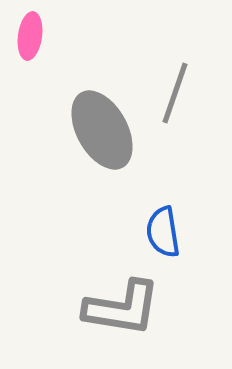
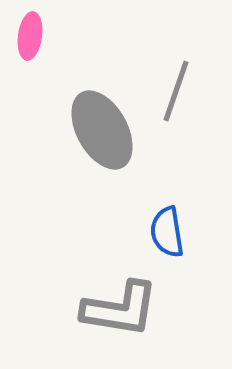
gray line: moved 1 px right, 2 px up
blue semicircle: moved 4 px right
gray L-shape: moved 2 px left, 1 px down
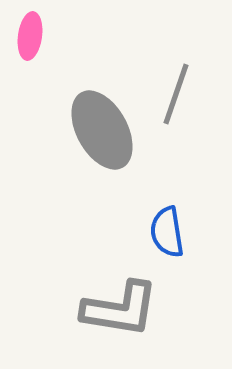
gray line: moved 3 px down
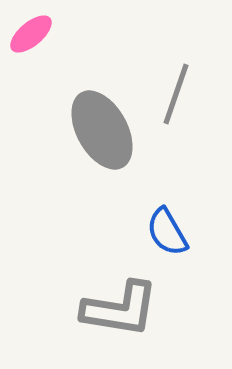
pink ellipse: moved 1 px right, 2 px up; rotated 42 degrees clockwise
blue semicircle: rotated 21 degrees counterclockwise
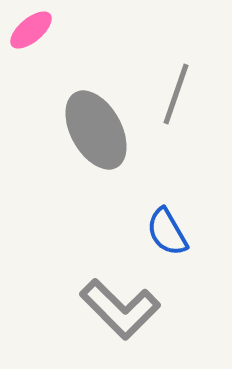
pink ellipse: moved 4 px up
gray ellipse: moved 6 px left
gray L-shape: rotated 36 degrees clockwise
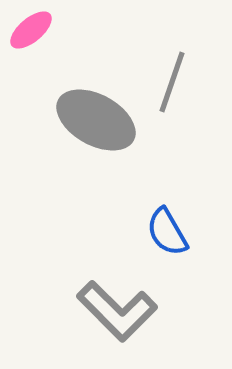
gray line: moved 4 px left, 12 px up
gray ellipse: moved 10 px up; rotated 32 degrees counterclockwise
gray L-shape: moved 3 px left, 2 px down
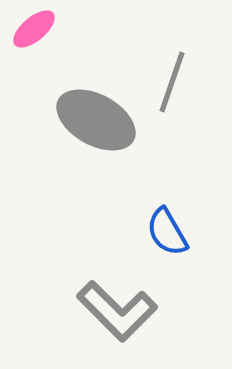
pink ellipse: moved 3 px right, 1 px up
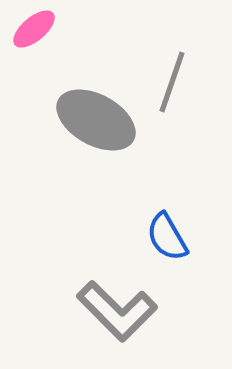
blue semicircle: moved 5 px down
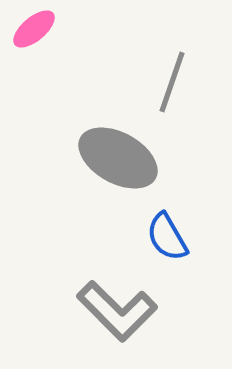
gray ellipse: moved 22 px right, 38 px down
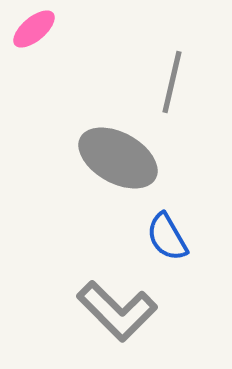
gray line: rotated 6 degrees counterclockwise
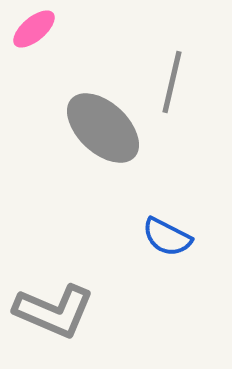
gray ellipse: moved 15 px left, 30 px up; rotated 14 degrees clockwise
blue semicircle: rotated 33 degrees counterclockwise
gray L-shape: moved 63 px left; rotated 22 degrees counterclockwise
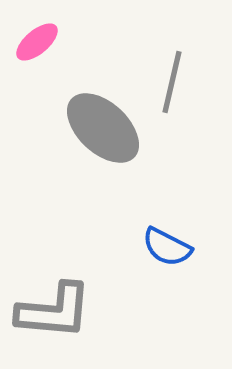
pink ellipse: moved 3 px right, 13 px down
blue semicircle: moved 10 px down
gray L-shape: rotated 18 degrees counterclockwise
